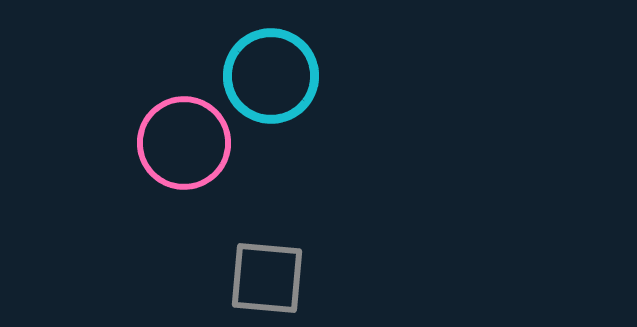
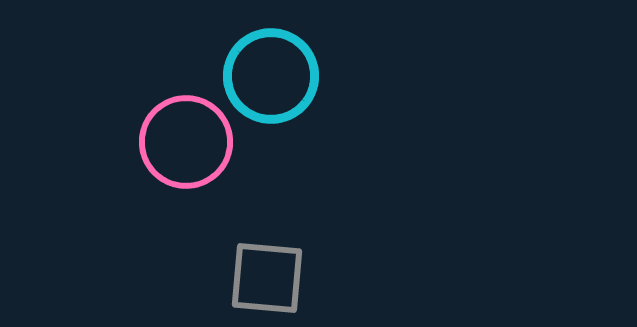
pink circle: moved 2 px right, 1 px up
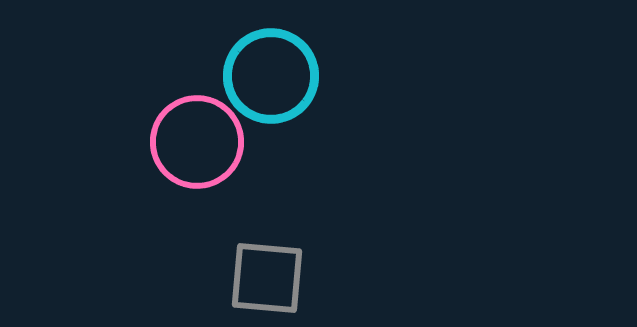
pink circle: moved 11 px right
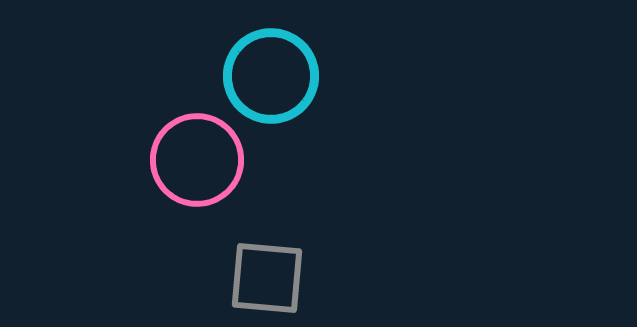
pink circle: moved 18 px down
